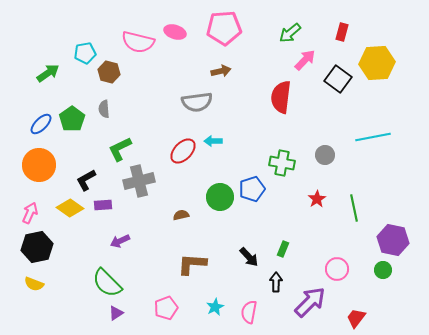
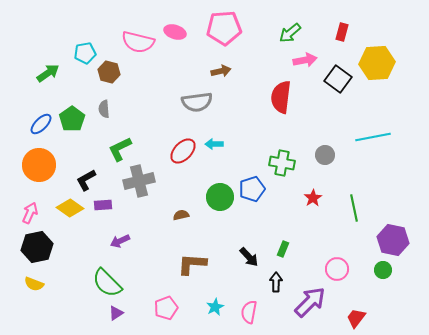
pink arrow at (305, 60): rotated 35 degrees clockwise
cyan arrow at (213, 141): moved 1 px right, 3 px down
red star at (317, 199): moved 4 px left, 1 px up
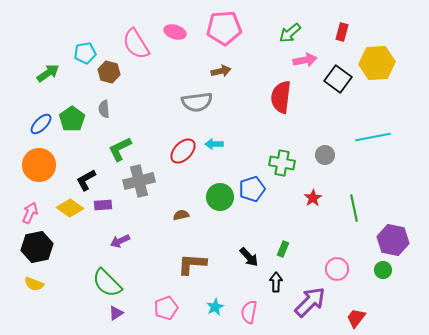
pink semicircle at (138, 42): moved 2 px left, 2 px down; rotated 44 degrees clockwise
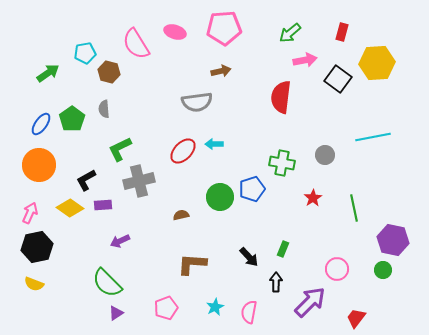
blue ellipse at (41, 124): rotated 10 degrees counterclockwise
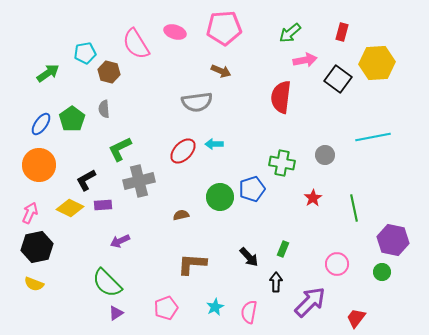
brown arrow at (221, 71): rotated 36 degrees clockwise
yellow diamond at (70, 208): rotated 8 degrees counterclockwise
pink circle at (337, 269): moved 5 px up
green circle at (383, 270): moved 1 px left, 2 px down
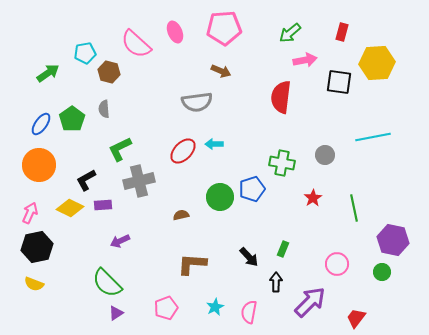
pink ellipse at (175, 32): rotated 50 degrees clockwise
pink semicircle at (136, 44): rotated 16 degrees counterclockwise
black square at (338, 79): moved 1 px right, 3 px down; rotated 28 degrees counterclockwise
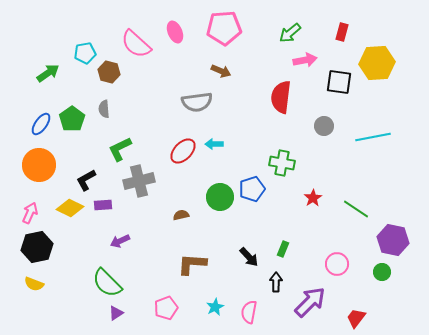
gray circle at (325, 155): moved 1 px left, 29 px up
green line at (354, 208): moved 2 px right, 1 px down; rotated 44 degrees counterclockwise
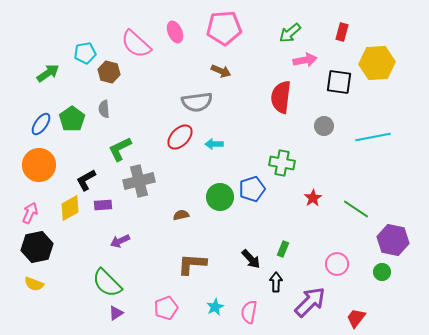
red ellipse at (183, 151): moved 3 px left, 14 px up
yellow diamond at (70, 208): rotated 56 degrees counterclockwise
black arrow at (249, 257): moved 2 px right, 2 px down
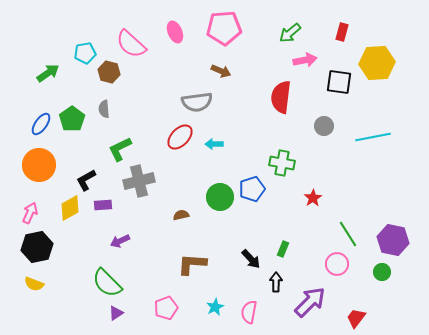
pink semicircle at (136, 44): moved 5 px left
green line at (356, 209): moved 8 px left, 25 px down; rotated 24 degrees clockwise
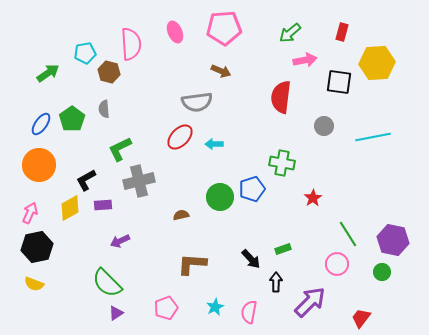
pink semicircle at (131, 44): rotated 136 degrees counterclockwise
green rectangle at (283, 249): rotated 49 degrees clockwise
red trapezoid at (356, 318): moved 5 px right
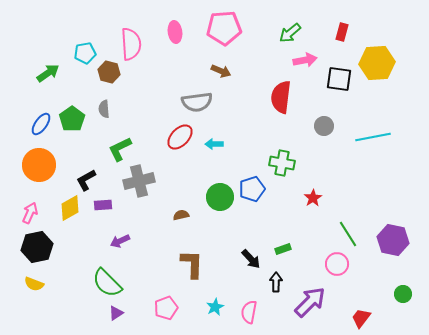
pink ellipse at (175, 32): rotated 15 degrees clockwise
black square at (339, 82): moved 3 px up
brown L-shape at (192, 264): rotated 88 degrees clockwise
green circle at (382, 272): moved 21 px right, 22 px down
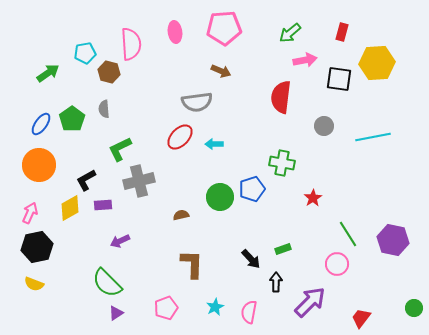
green circle at (403, 294): moved 11 px right, 14 px down
